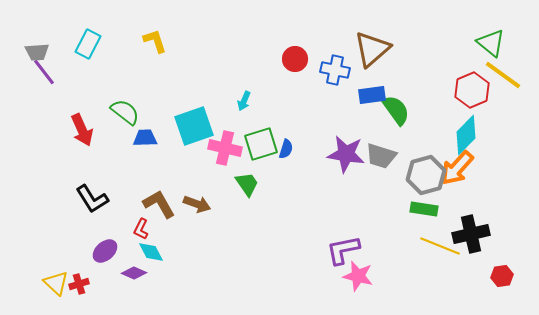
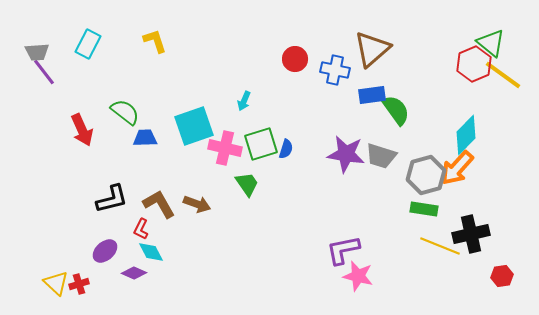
red hexagon at (472, 90): moved 2 px right, 26 px up
black L-shape at (92, 199): moved 20 px right; rotated 72 degrees counterclockwise
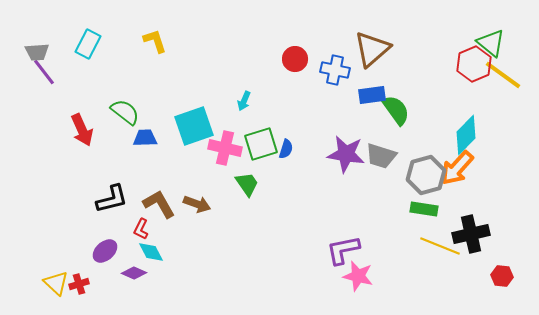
red hexagon at (502, 276): rotated 15 degrees clockwise
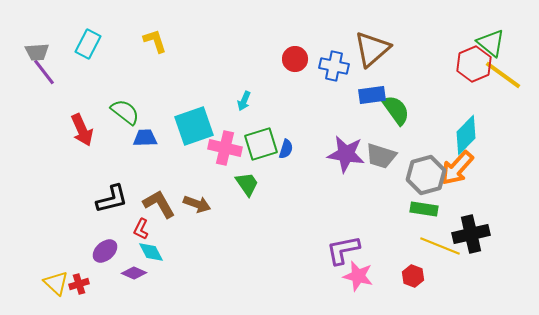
blue cross at (335, 70): moved 1 px left, 4 px up
red hexagon at (502, 276): moved 89 px left; rotated 15 degrees clockwise
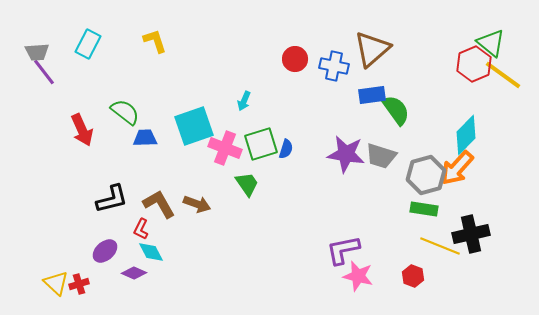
pink cross at (225, 148): rotated 8 degrees clockwise
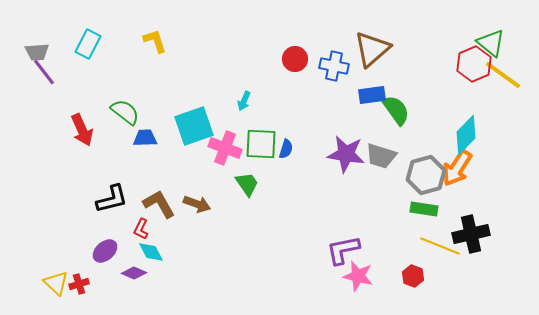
green square at (261, 144): rotated 20 degrees clockwise
orange arrow at (457, 168): rotated 9 degrees counterclockwise
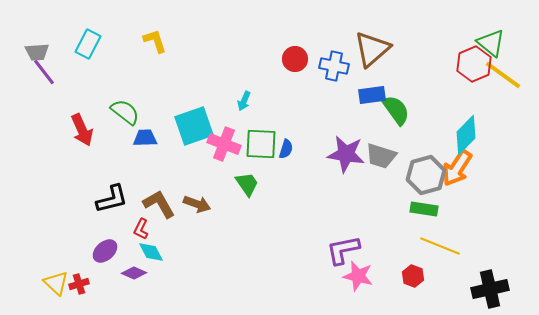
pink cross at (225, 148): moved 1 px left, 4 px up
black cross at (471, 234): moved 19 px right, 55 px down
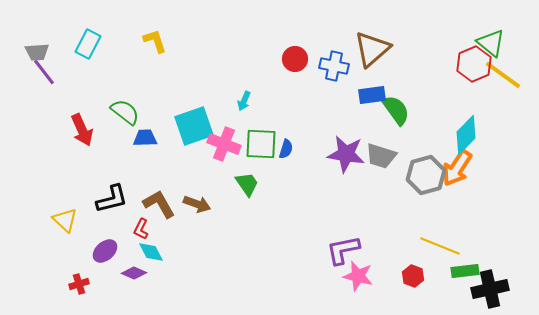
green rectangle at (424, 209): moved 41 px right, 62 px down; rotated 16 degrees counterclockwise
yellow triangle at (56, 283): moved 9 px right, 63 px up
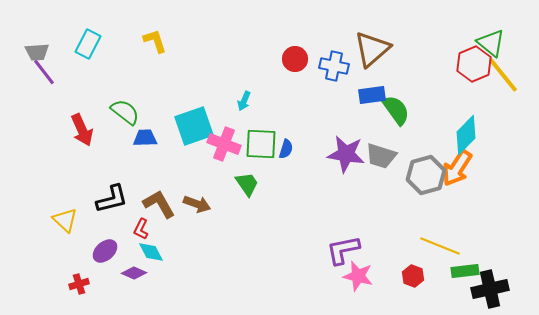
yellow line at (503, 75): rotated 15 degrees clockwise
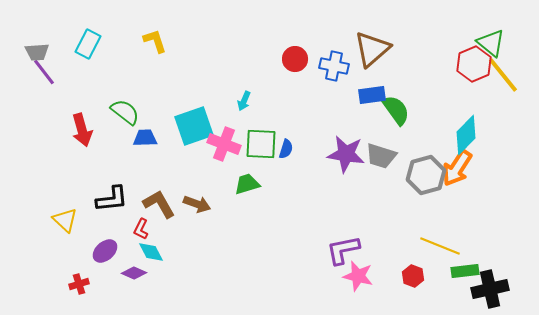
red arrow at (82, 130): rotated 8 degrees clockwise
green trapezoid at (247, 184): rotated 72 degrees counterclockwise
black L-shape at (112, 199): rotated 8 degrees clockwise
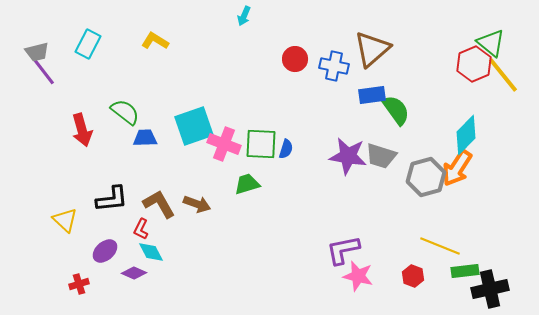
yellow L-shape at (155, 41): rotated 40 degrees counterclockwise
gray trapezoid at (37, 52): rotated 10 degrees counterclockwise
cyan arrow at (244, 101): moved 85 px up
purple star at (346, 154): moved 2 px right, 2 px down
gray hexagon at (426, 175): moved 2 px down
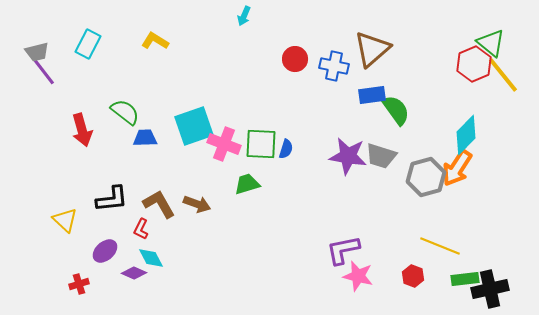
cyan diamond at (151, 252): moved 6 px down
green rectangle at (465, 271): moved 8 px down
